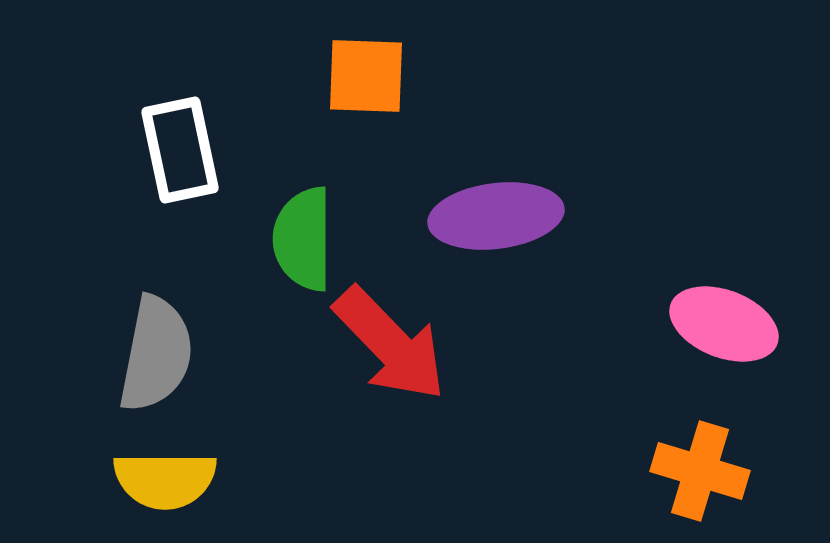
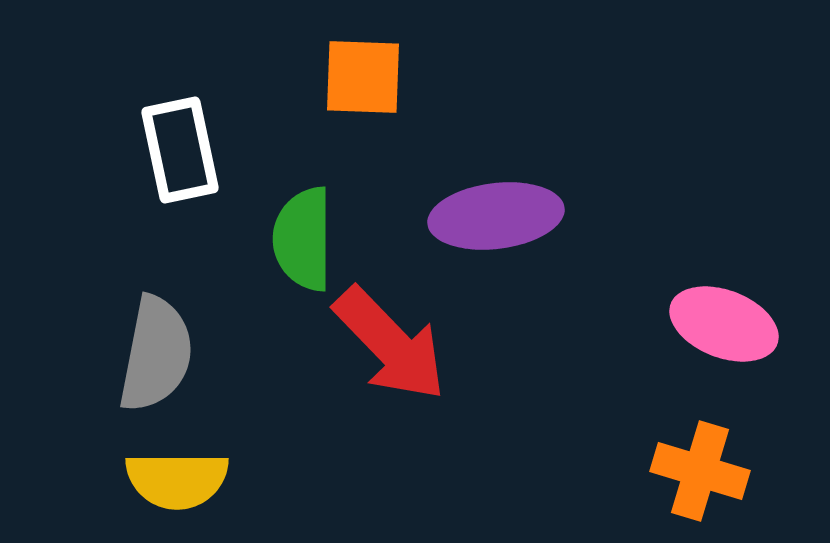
orange square: moved 3 px left, 1 px down
yellow semicircle: moved 12 px right
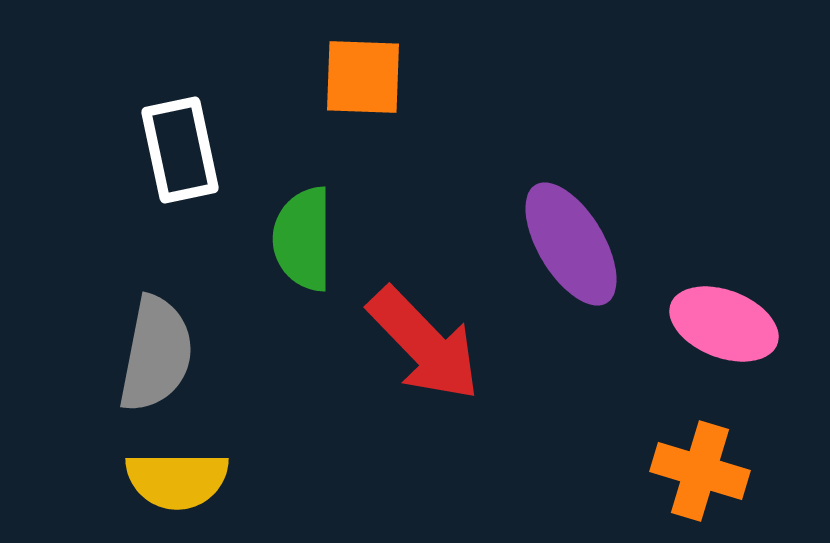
purple ellipse: moved 75 px right, 28 px down; rotated 66 degrees clockwise
red arrow: moved 34 px right
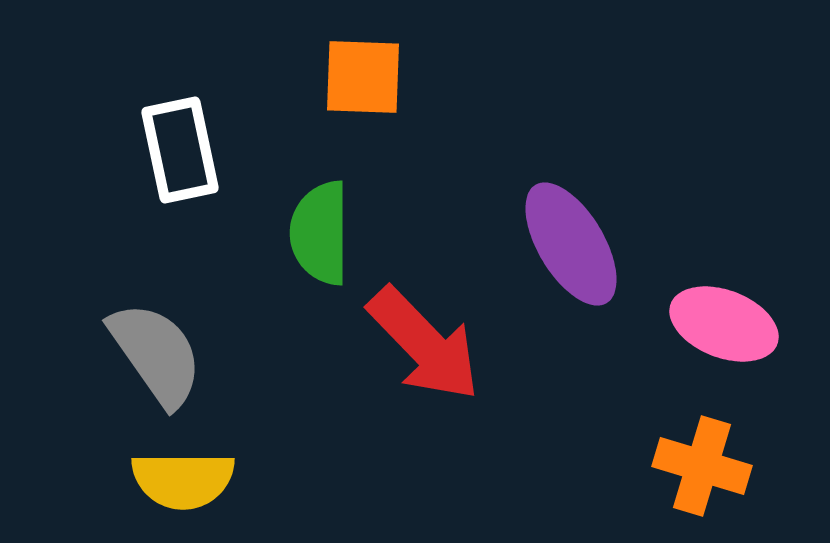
green semicircle: moved 17 px right, 6 px up
gray semicircle: rotated 46 degrees counterclockwise
orange cross: moved 2 px right, 5 px up
yellow semicircle: moved 6 px right
